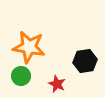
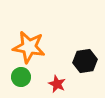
green circle: moved 1 px down
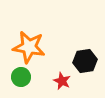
red star: moved 5 px right, 3 px up
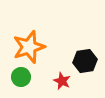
orange star: rotated 28 degrees counterclockwise
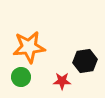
orange star: rotated 12 degrees clockwise
red star: rotated 24 degrees counterclockwise
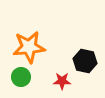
black hexagon: rotated 20 degrees clockwise
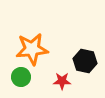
orange star: moved 3 px right, 2 px down
